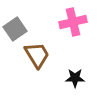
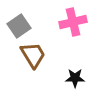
gray square: moved 4 px right, 3 px up
brown trapezoid: moved 4 px left
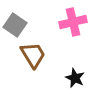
gray square: moved 4 px left, 1 px up; rotated 20 degrees counterclockwise
black star: rotated 24 degrees clockwise
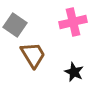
black star: moved 1 px left, 6 px up
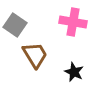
pink cross: rotated 24 degrees clockwise
brown trapezoid: moved 2 px right
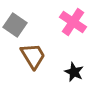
pink cross: rotated 24 degrees clockwise
brown trapezoid: moved 2 px left, 1 px down
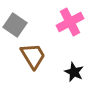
pink cross: moved 3 px left; rotated 28 degrees clockwise
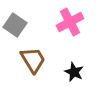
brown trapezoid: moved 4 px down
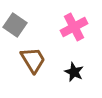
pink cross: moved 4 px right, 5 px down
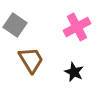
pink cross: moved 3 px right
brown trapezoid: moved 2 px left
